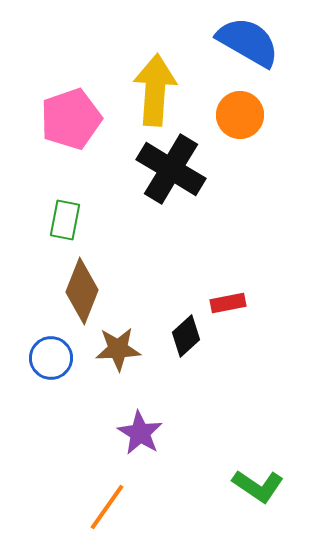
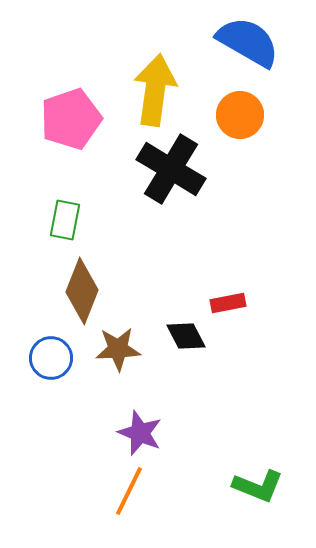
yellow arrow: rotated 4 degrees clockwise
black diamond: rotated 75 degrees counterclockwise
purple star: rotated 9 degrees counterclockwise
green L-shape: rotated 12 degrees counterclockwise
orange line: moved 22 px right, 16 px up; rotated 9 degrees counterclockwise
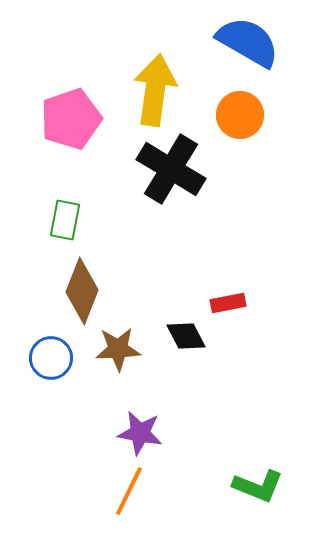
purple star: rotated 12 degrees counterclockwise
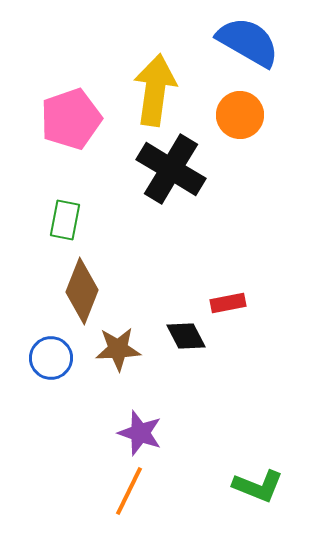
purple star: rotated 9 degrees clockwise
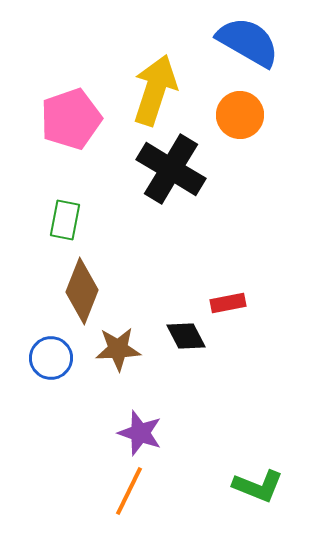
yellow arrow: rotated 10 degrees clockwise
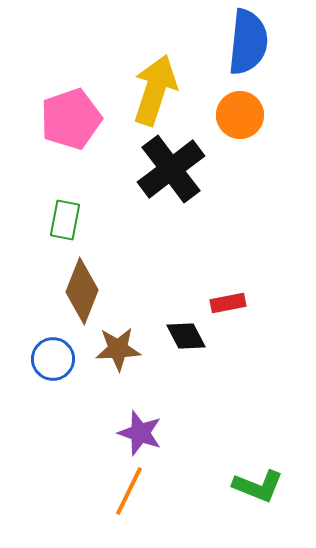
blue semicircle: rotated 66 degrees clockwise
black cross: rotated 22 degrees clockwise
blue circle: moved 2 px right, 1 px down
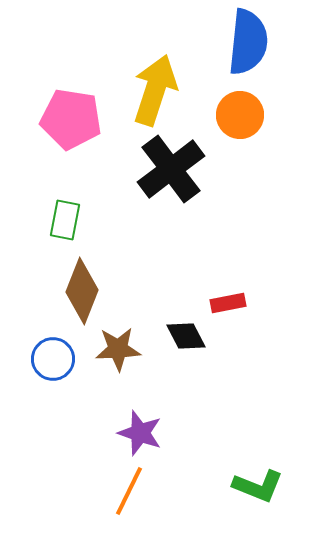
pink pentagon: rotated 28 degrees clockwise
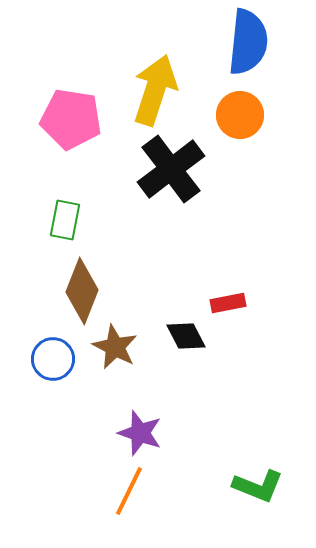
brown star: moved 3 px left, 2 px up; rotated 30 degrees clockwise
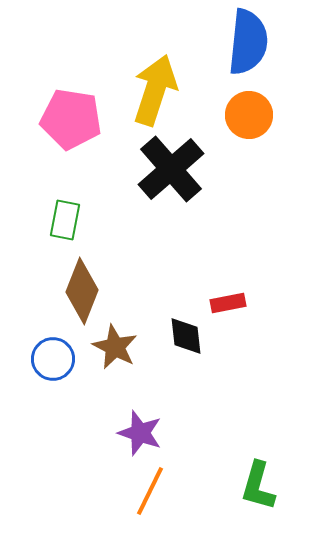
orange circle: moved 9 px right
black cross: rotated 4 degrees counterclockwise
black diamond: rotated 21 degrees clockwise
green L-shape: rotated 84 degrees clockwise
orange line: moved 21 px right
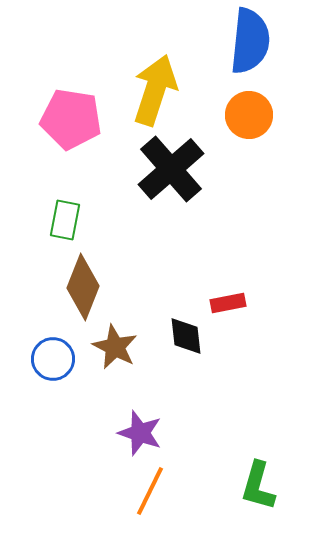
blue semicircle: moved 2 px right, 1 px up
brown diamond: moved 1 px right, 4 px up
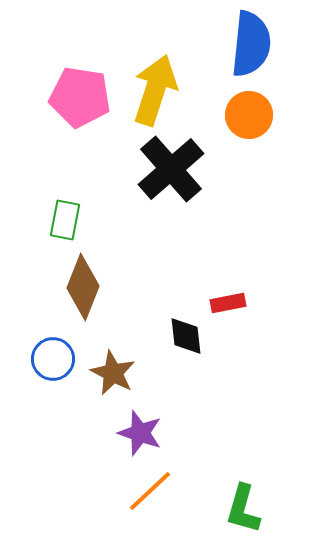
blue semicircle: moved 1 px right, 3 px down
pink pentagon: moved 9 px right, 22 px up
brown star: moved 2 px left, 26 px down
green L-shape: moved 15 px left, 23 px down
orange line: rotated 21 degrees clockwise
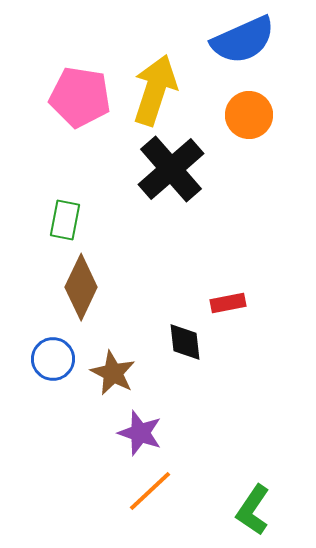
blue semicircle: moved 8 px left, 4 px up; rotated 60 degrees clockwise
brown diamond: moved 2 px left; rotated 4 degrees clockwise
black diamond: moved 1 px left, 6 px down
green L-shape: moved 10 px right, 1 px down; rotated 18 degrees clockwise
